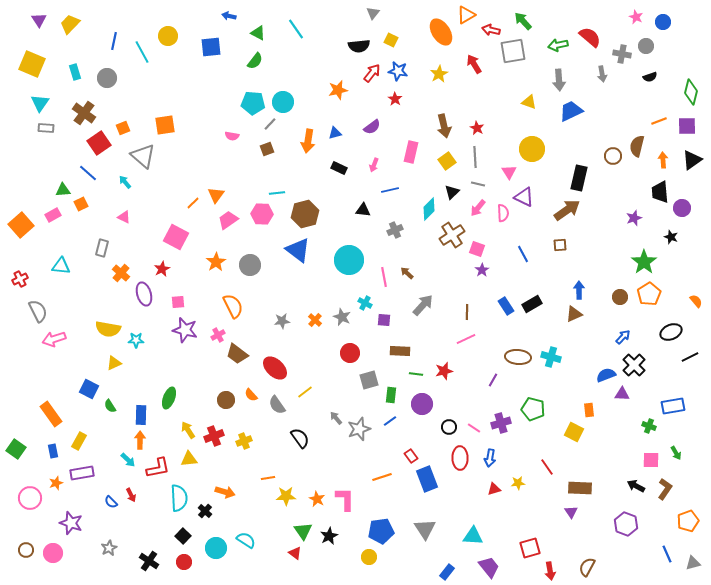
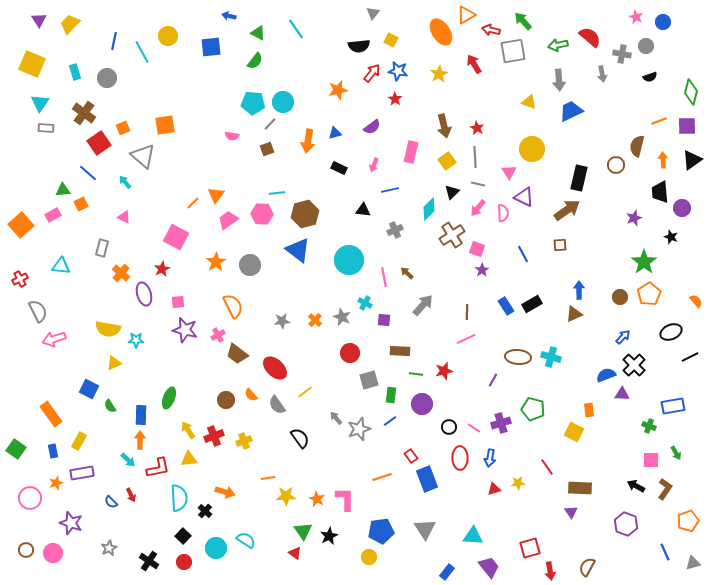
brown circle at (613, 156): moved 3 px right, 9 px down
blue line at (667, 554): moved 2 px left, 2 px up
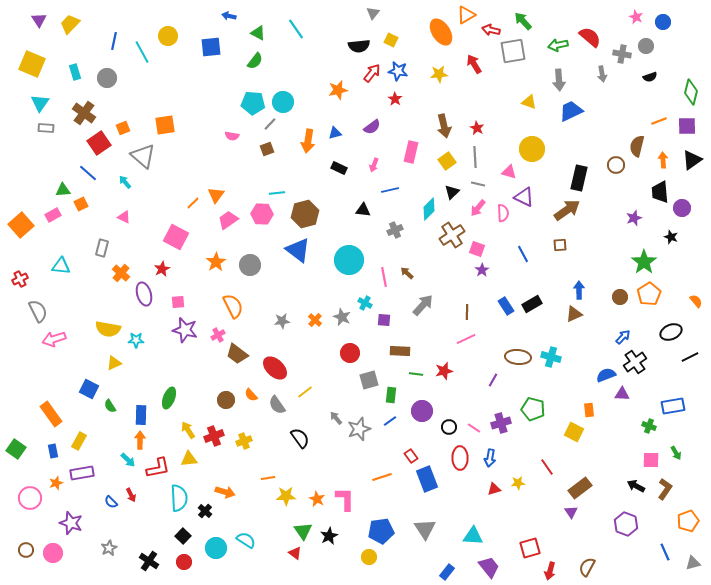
yellow star at (439, 74): rotated 24 degrees clockwise
pink triangle at (509, 172): rotated 42 degrees counterclockwise
black cross at (634, 365): moved 1 px right, 3 px up; rotated 10 degrees clockwise
purple circle at (422, 404): moved 7 px down
brown rectangle at (580, 488): rotated 40 degrees counterclockwise
red arrow at (550, 571): rotated 24 degrees clockwise
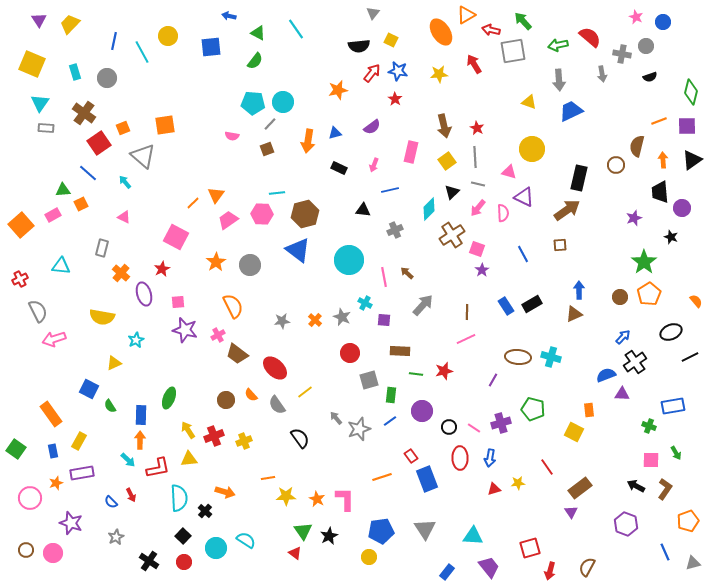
yellow semicircle at (108, 329): moved 6 px left, 12 px up
cyan star at (136, 340): rotated 28 degrees counterclockwise
gray star at (109, 548): moved 7 px right, 11 px up
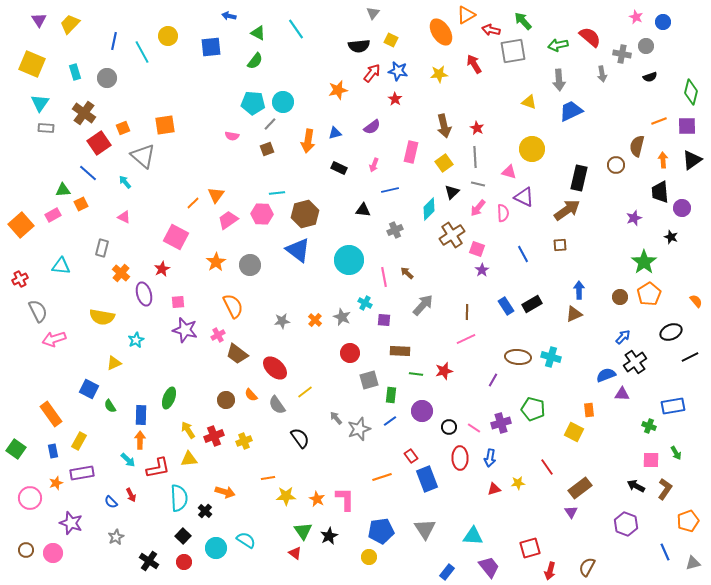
yellow square at (447, 161): moved 3 px left, 2 px down
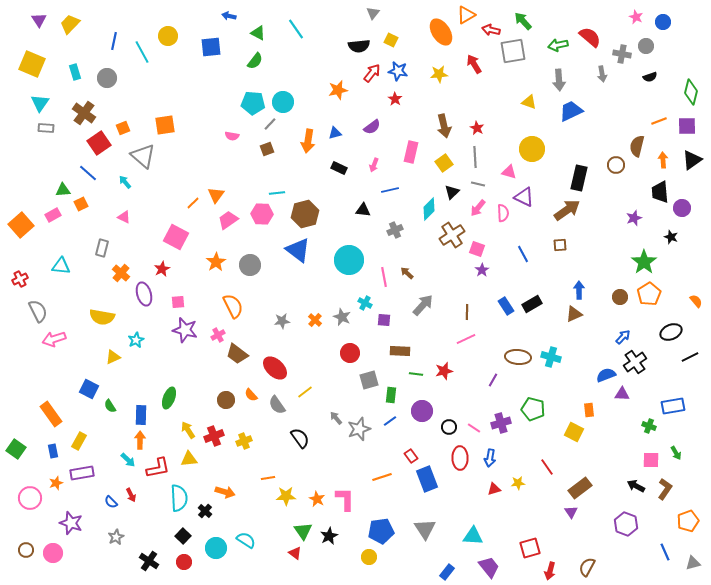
yellow triangle at (114, 363): moved 1 px left, 6 px up
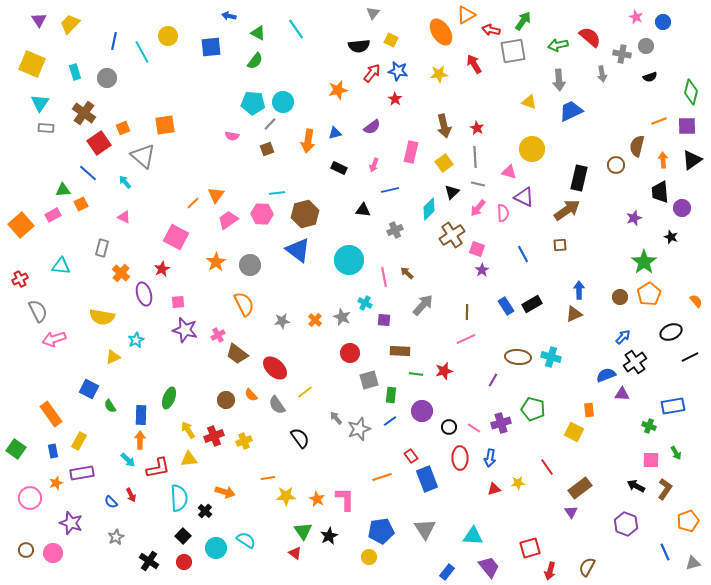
green arrow at (523, 21): rotated 78 degrees clockwise
orange semicircle at (233, 306): moved 11 px right, 2 px up
